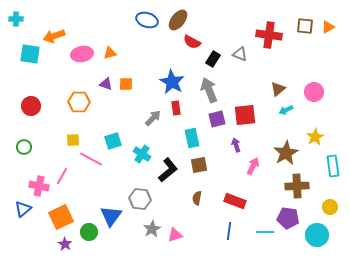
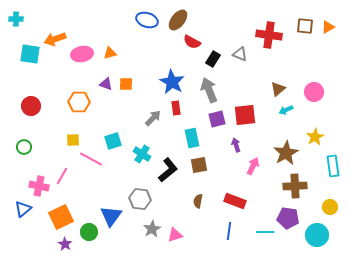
orange arrow at (54, 36): moved 1 px right, 3 px down
brown cross at (297, 186): moved 2 px left
brown semicircle at (197, 198): moved 1 px right, 3 px down
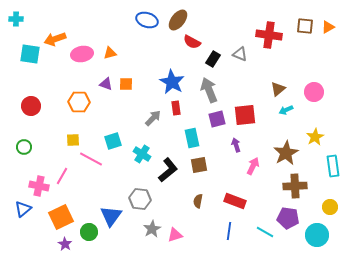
cyan line at (265, 232): rotated 30 degrees clockwise
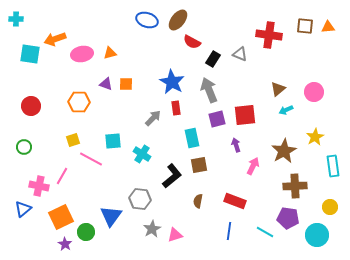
orange triangle at (328, 27): rotated 24 degrees clockwise
yellow square at (73, 140): rotated 16 degrees counterclockwise
cyan square at (113, 141): rotated 12 degrees clockwise
brown star at (286, 153): moved 2 px left, 2 px up
black L-shape at (168, 170): moved 4 px right, 6 px down
green circle at (89, 232): moved 3 px left
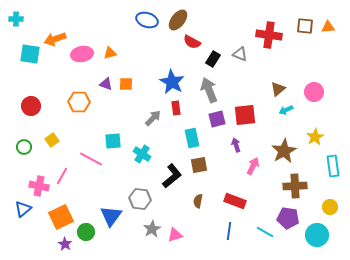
yellow square at (73, 140): moved 21 px left; rotated 16 degrees counterclockwise
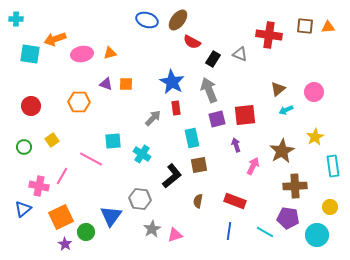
brown star at (284, 151): moved 2 px left
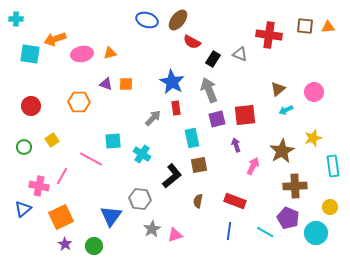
yellow star at (315, 137): moved 2 px left, 1 px down; rotated 12 degrees clockwise
purple pentagon at (288, 218): rotated 15 degrees clockwise
green circle at (86, 232): moved 8 px right, 14 px down
cyan circle at (317, 235): moved 1 px left, 2 px up
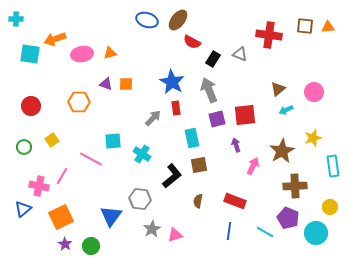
green circle at (94, 246): moved 3 px left
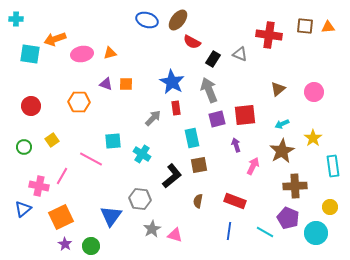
cyan arrow at (286, 110): moved 4 px left, 14 px down
yellow star at (313, 138): rotated 18 degrees counterclockwise
pink triangle at (175, 235): rotated 35 degrees clockwise
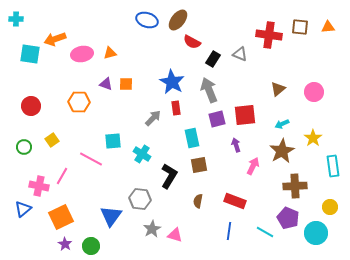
brown square at (305, 26): moved 5 px left, 1 px down
black L-shape at (172, 176): moved 3 px left; rotated 20 degrees counterclockwise
